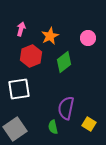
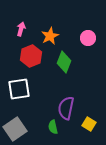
green diamond: rotated 30 degrees counterclockwise
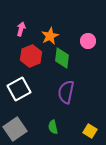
pink circle: moved 3 px down
green diamond: moved 2 px left, 4 px up; rotated 15 degrees counterclockwise
white square: rotated 20 degrees counterclockwise
purple semicircle: moved 16 px up
yellow square: moved 1 px right, 7 px down
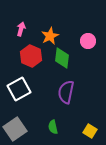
red hexagon: rotated 15 degrees counterclockwise
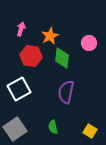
pink circle: moved 1 px right, 2 px down
red hexagon: rotated 15 degrees counterclockwise
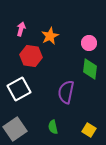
green diamond: moved 28 px right, 11 px down
yellow square: moved 1 px left, 1 px up
